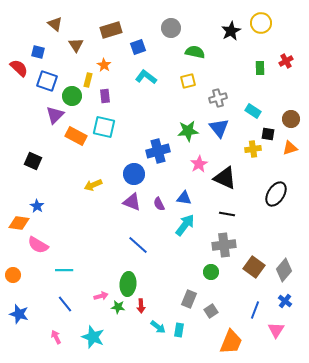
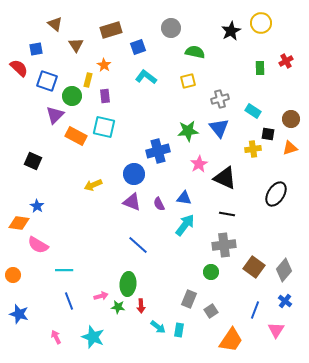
blue square at (38, 52): moved 2 px left, 3 px up; rotated 24 degrees counterclockwise
gray cross at (218, 98): moved 2 px right, 1 px down
blue line at (65, 304): moved 4 px right, 3 px up; rotated 18 degrees clockwise
orange trapezoid at (231, 342): moved 2 px up; rotated 12 degrees clockwise
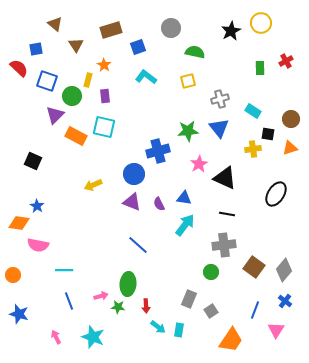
pink semicircle at (38, 245): rotated 20 degrees counterclockwise
red arrow at (141, 306): moved 5 px right
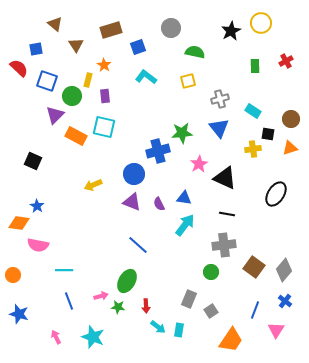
green rectangle at (260, 68): moved 5 px left, 2 px up
green star at (188, 131): moved 6 px left, 2 px down
green ellipse at (128, 284): moved 1 px left, 3 px up; rotated 25 degrees clockwise
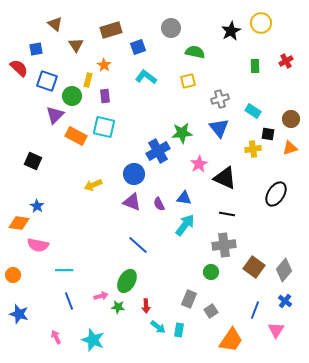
blue cross at (158, 151): rotated 15 degrees counterclockwise
cyan star at (93, 337): moved 3 px down
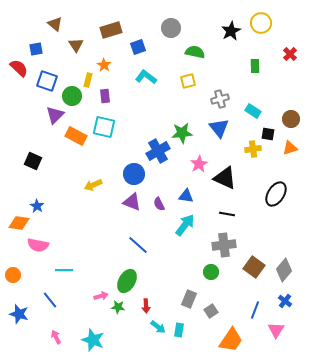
red cross at (286, 61): moved 4 px right, 7 px up; rotated 16 degrees counterclockwise
blue triangle at (184, 198): moved 2 px right, 2 px up
blue line at (69, 301): moved 19 px left, 1 px up; rotated 18 degrees counterclockwise
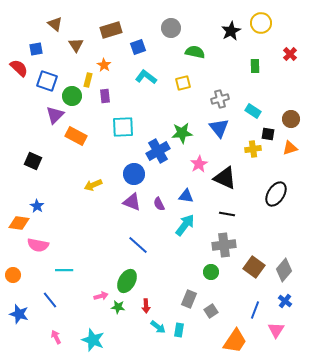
yellow square at (188, 81): moved 5 px left, 2 px down
cyan square at (104, 127): moved 19 px right; rotated 15 degrees counterclockwise
orange trapezoid at (231, 340): moved 4 px right, 1 px down
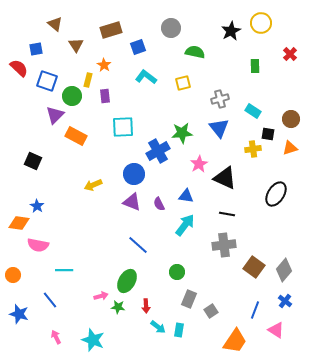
green circle at (211, 272): moved 34 px left
pink triangle at (276, 330): rotated 30 degrees counterclockwise
